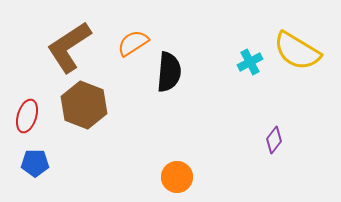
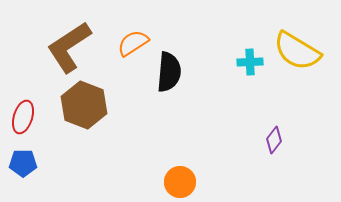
cyan cross: rotated 25 degrees clockwise
red ellipse: moved 4 px left, 1 px down
blue pentagon: moved 12 px left
orange circle: moved 3 px right, 5 px down
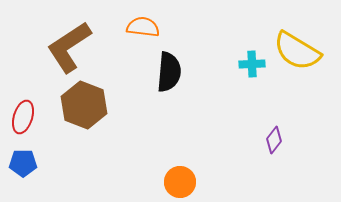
orange semicircle: moved 10 px right, 16 px up; rotated 40 degrees clockwise
cyan cross: moved 2 px right, 2 px down
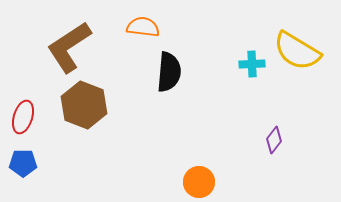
orange circle: moved 19 px right
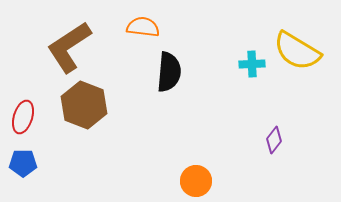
orange circle: moved 3 px left, 1 px up
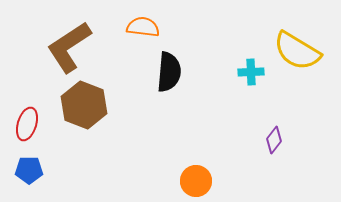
cyan cross: moved 1 px left, 8 px down
red ellipse: moved 4 px right, 7 px down
blue pentagon: moved 6 px right, 7 px down
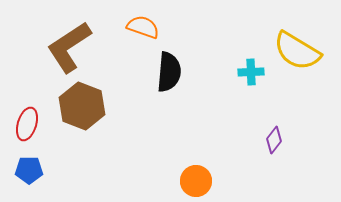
orange semicircle: rotated 12 degrees clockwise
brown hexagon: moved 2 px left, 1 px down
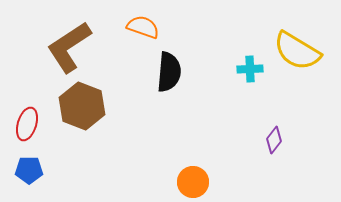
cyan cross: moved 1 px left, 3 px up
orange circle: moved 3 px left, 1 px down
